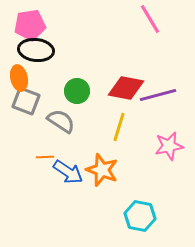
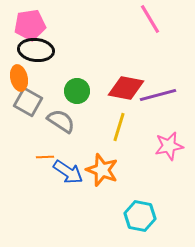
gray square: moved 2 px right, 1 px down; rotated 8 degrees clockwise
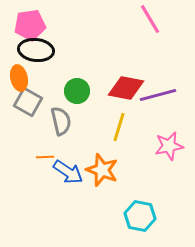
gray semicircle: rotated 44 degrees clockwise
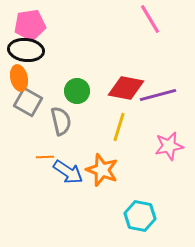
black ellipse: moved 10 px left
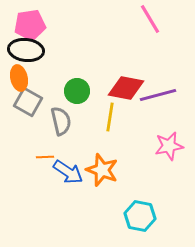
yellow line: moved 9 px left, 10 px up; rotated 8 degrees counterclockwise
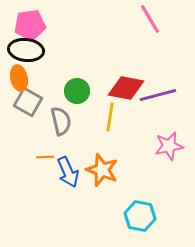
blue arrow: rotated 32 degrees clockwise
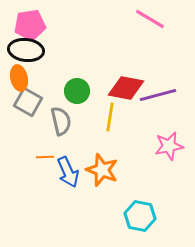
pink line: rotated 28 degrees counterclockwise
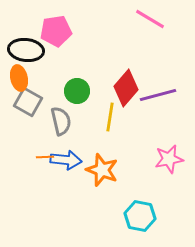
pink pentagon: moved 26 px right, 6 px down
red diamond: rotated 60 degrees counterclockwise
pink star: moved 13 px down
blue arrow: moved 2 px left, 12 px up; rotated 60 degrees counterclockwise
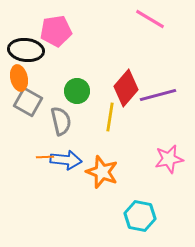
orange star: moved 2 px down
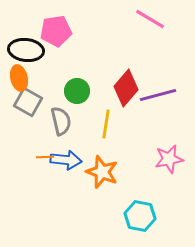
yellow line: moved 4 px left, 7 px down
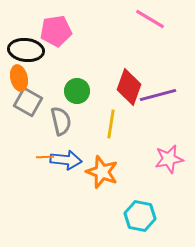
red diamond: moved 3 px right, 1 px up; rotated 21 degrees counterclockwise
yellow line: moved 5 px right
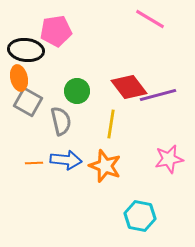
red diamond: rotated 57 degrees counterclockwise
orange line: moved 11 px left, 6 px down
orange star: moved 3 px right, 6 px up
